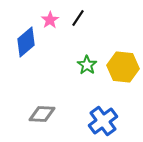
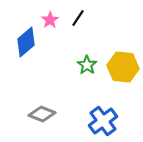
gray diamond: rotated 20 degrees clockwise
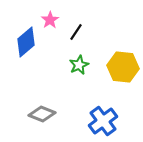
black line: moved 2 px left, 14 px down
green star: moved 8 px left; rotated 12 degrees clockwise
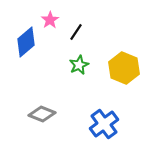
yellow hexagon: moved 1 px right, 1 px down; rotated 16 degrees clockwise
blue cross: moved 1 px right, 3 px down
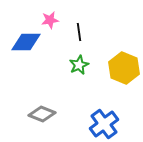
pink star: rotated 24 degrees clockwise
black line: moved 3 px right; rotated 42 degrees counterclockwise
blue diamond: rotated 40 degrees clockwise
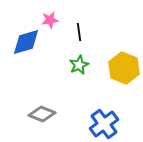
blue diamond: rotated 16 degrees counterclockwise
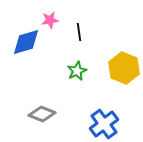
green star: moved 2 px left, 6 px down
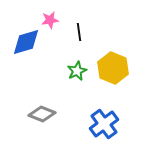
yellow hexagon: moved 11 px left
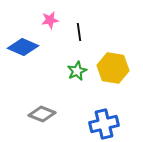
blue diamond: moved 3 px left, 5 px down; rotated 40 degrees clockwise
yellow hexagon: rotated 12 degrees counterclockwise
blue cross: rotated 24 degrees clockwise
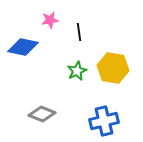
blue diamond: rotated 12 degrees counterclockwise
blue cross: moved 3 px up
